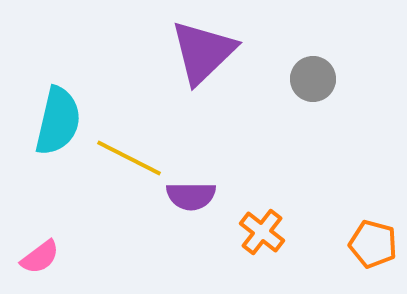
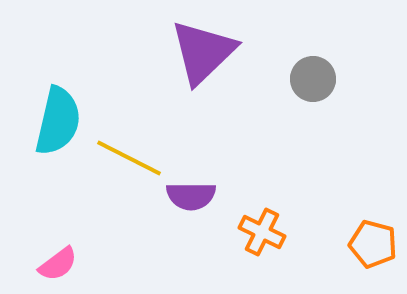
orange cross: rotated 12 degrees counterclockwise
pink semicircle: moved 18 px right, 7 px down
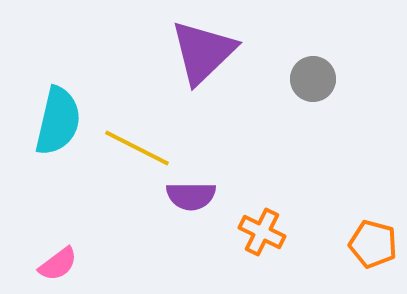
yellow line: moved 8 px right, 10 px up
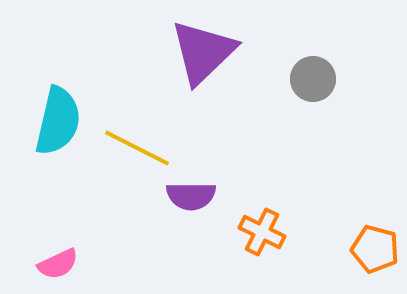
orange pentagon: moved 2 px right, 5 px down
pink semicircle: rotated 12 degrees clockwise
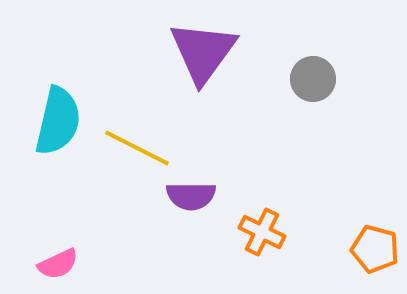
purple triangle: rotated 10 degrees counterclockwise
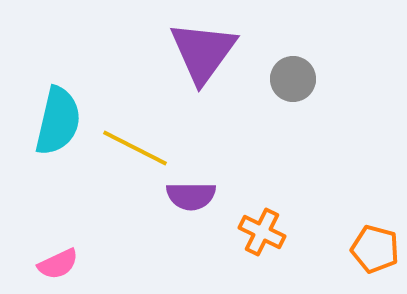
gray circle: moved 20 px left
yellow line: moved 2 px left
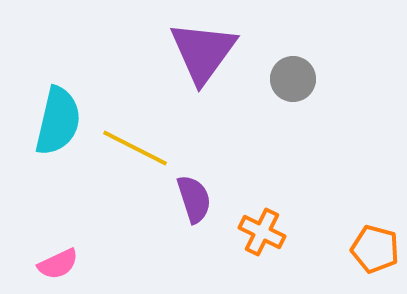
purple semicircle: moved 3 px right, 3 px down; rotated 108 degrees counterclockwise
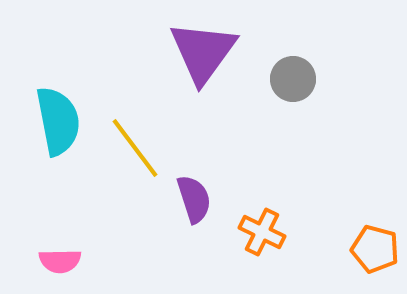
cyan semicircle: rotated 24 degrees counterclockwise
yellow line: rotated 26 degrees clockwise
pink semicircle: moved 2 px right, 3 px up; rotated 24 degrees clockwise
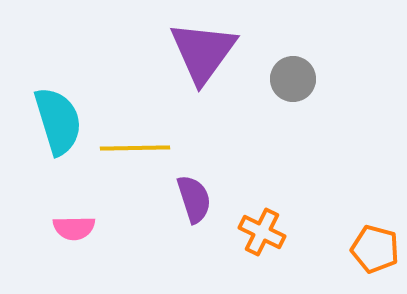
cyan semicircle: rotated 6 degrees counterclockwise
yellow line: rotated 54 degrees counterclockwise
pink semicircle: moved 14 px right, 33 px up
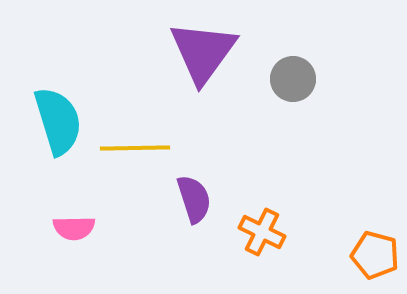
orange pentagon: moved 6 px down
